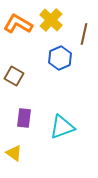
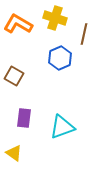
yellow cross: moved 4 px right, 2 px up; rotated 25 degrees counterclockwise
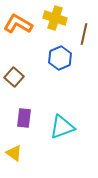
brown square: moved 1 px down; rotated 12 degrees clockwise
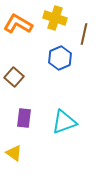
cyan triangle: moved 2 px right, 5 px up
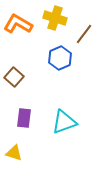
brown line: rotated 25 degrees clockwise
yellow triangle: rotated 18 degrees counterclockwise
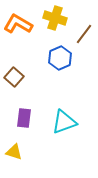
yellow triangle: moved 1 px up
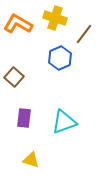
yellow triangle: moved 17 px right, 8 px down
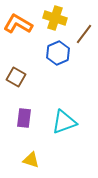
blue hexagon: moved 2 px left, 5 px up
brown square: moved 2 px right; rotated 12 degrees counterclockwise
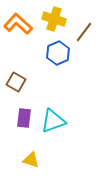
yellow cross: moved 1 px left, 1 px down
orange L-shape: rotated 12 degrees clockwise
brown line: moved 2 px up
brown square: moved 5 px down
cyan triangle: moved 11 px left, 1 px up
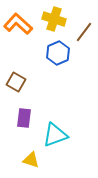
cyan triangle: moved 2 px right, 14 px down
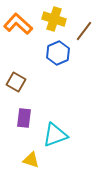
brown line: moved 1 px up
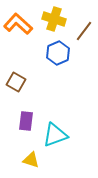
purple rectangle: moved 2 px right, 3 px down
